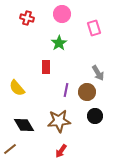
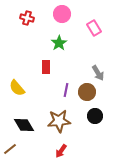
pink rectangle: rotated 14 degrees counterclockwise
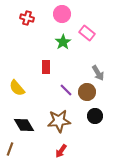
pink rectangle: moved 7 px left, 5 px down; rotated 21 degrees counterclockwise
green star: moved 4 px right, 1 px up
purple line: rotated 56 degrees counterclockwise
brown line: rotated 32 degrees counterclockwise
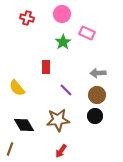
pink rectangle: rotated 14 degrees counterclockwise
gray arrow: rotated 119 degrees clockwise
brown circle: moved 10 px right, 3 px down
brown star: moved 1 px left, 1 px up
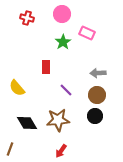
black diamond: moved 3 px right, 2 px up
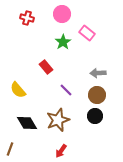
pink rectangle: rotated 14 degrees clockwise
red rectangle: rotated 40 degrees counterclockwise
yellow semicircle: moved 1 px right, 2 px down
brown star: rotated 15 degrees counterclockwise
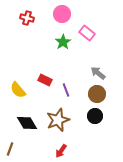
red rectangle: moved 1 px left, 13 px down; rotated 24 degrees counterclockwise
gray arrow: rotated 42 degrees clockwise
purple line: rotated 24 degrees clockwise
brown circle: moved 1 px up
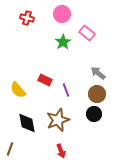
black circle: moved 1 px left, 2 px up
black diamond: rotated 20 degrees clockwise
red arrow: rotated 56 degrees counterclockwise
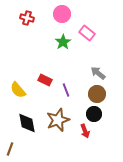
red arrow: moved 24 px right, 20 px up
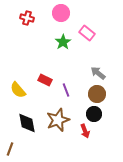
pink circle: moved 1 px left, 1 px up
